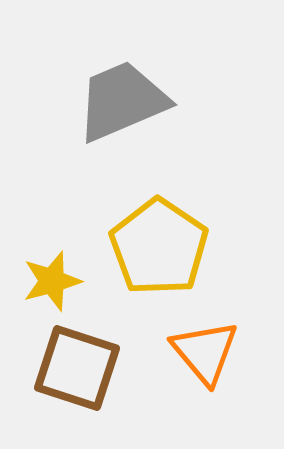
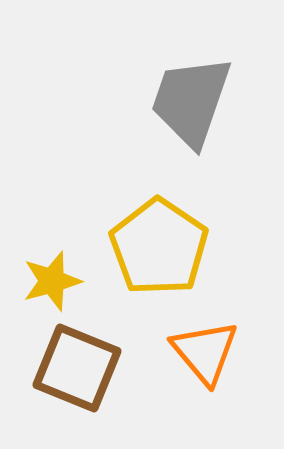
gray trapezoid: moved 69 px right; rotated 48 degrees counterclockwise
brown square: rotated 4 degrees clockwise
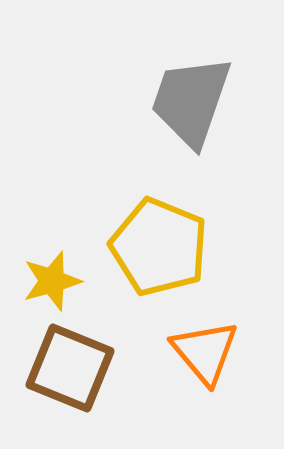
yellow pentagon: rotated 12 degrees counterclockwise
brown square: moved 7 px left
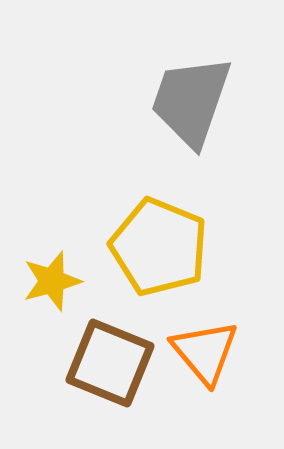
brown square: moved 40 px right, 5 px up
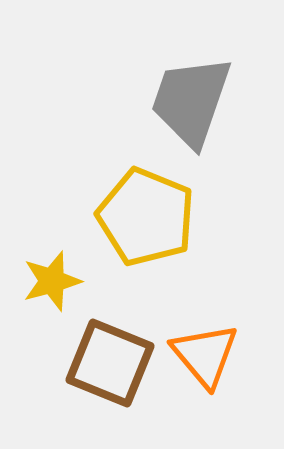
yellow pentagon: moved 13 px left, 30 px up
orange triangle: moved 3 px down
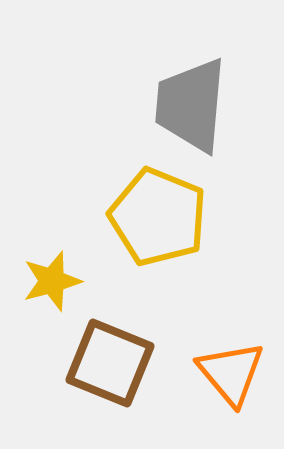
gray trapezoid: moved 4 px down; rotated 14 degrees counterclockwise
yellow pentagon: moved 12 px right
orange triangle: moved 26 px right, 18 px down
